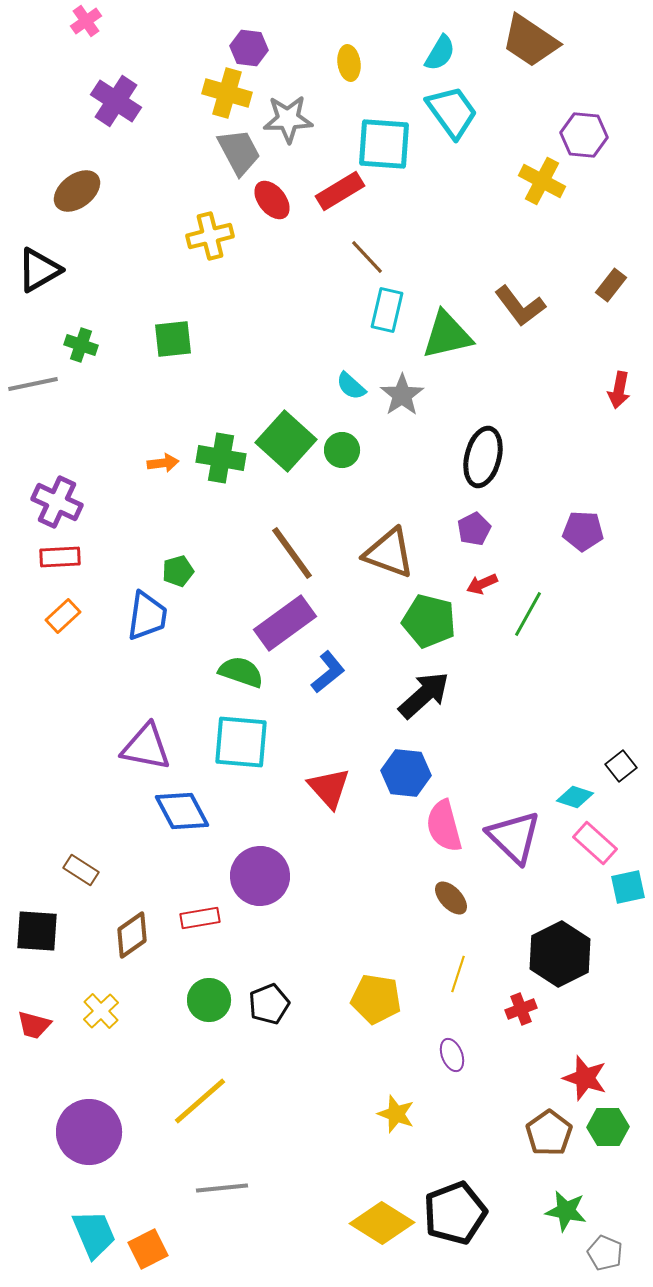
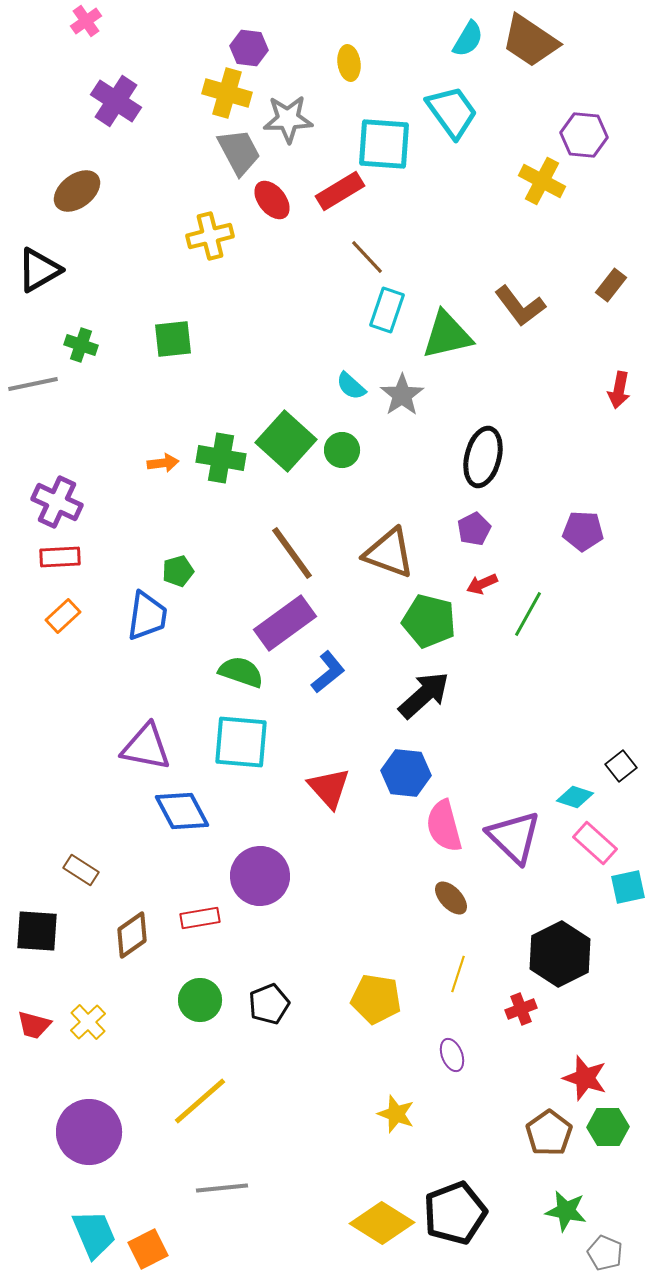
cyan semicircle at (440, 53): moved 28 px right, 14 px up
cyan rectangle at (387, 310): rotated 6 degrees clockwise
green circle at (209, 1000): moved 9 px left
yellow cross at (101, 1011): moved 13 px left, 11 px down
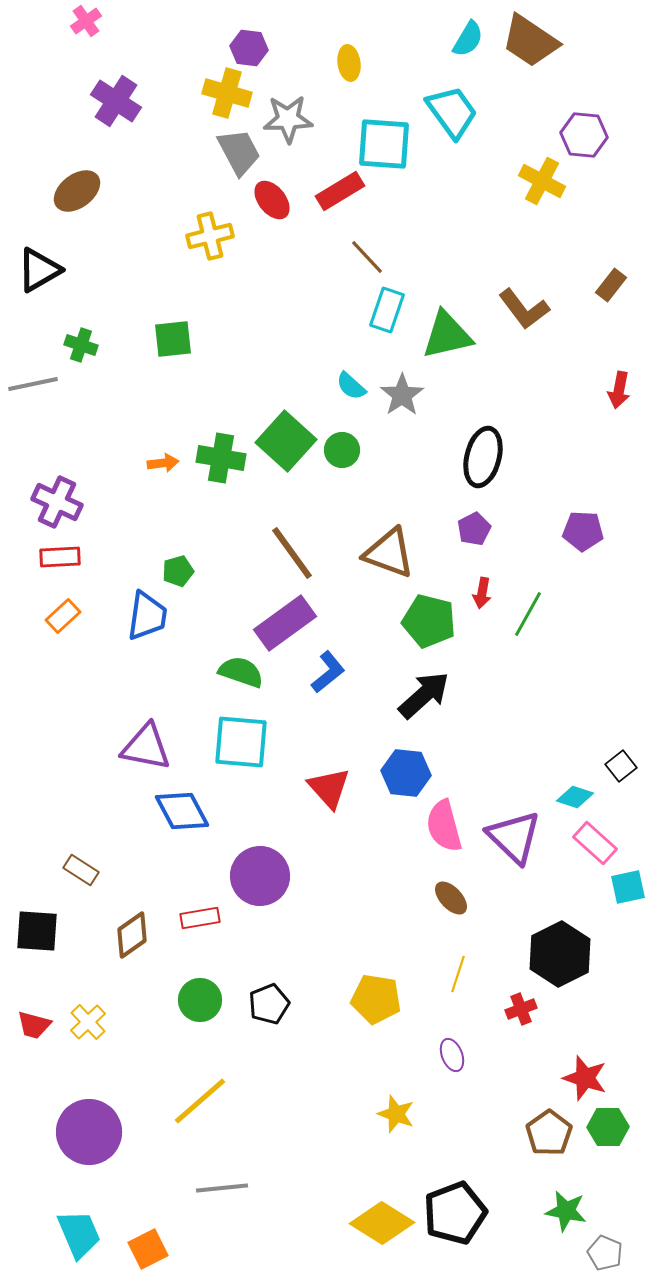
brown L-shape at (520, 306): moved 4 px right, 3 px down
red arrow at (482, 584): moved 9 px down; rotated 56 degrees counterclockwise
cyan trapezoid at (94, 1234): moved 15 px left
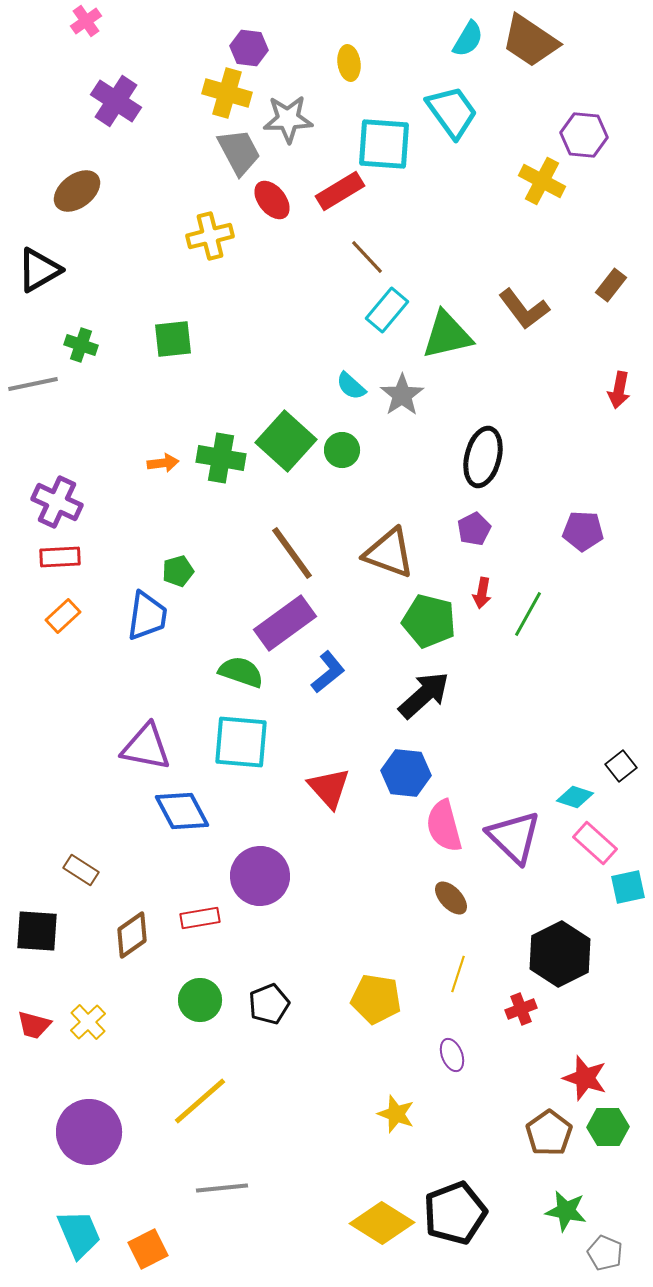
cyan rectangle at (387, 310): rotated 21 degrees clockwise
